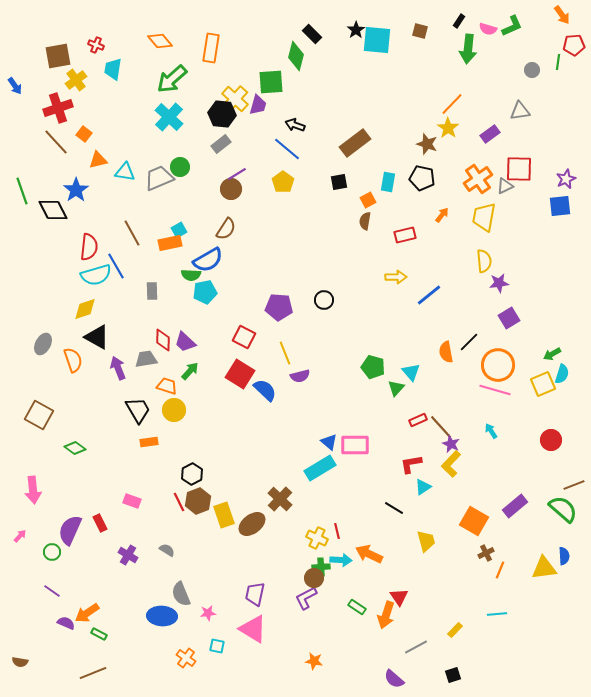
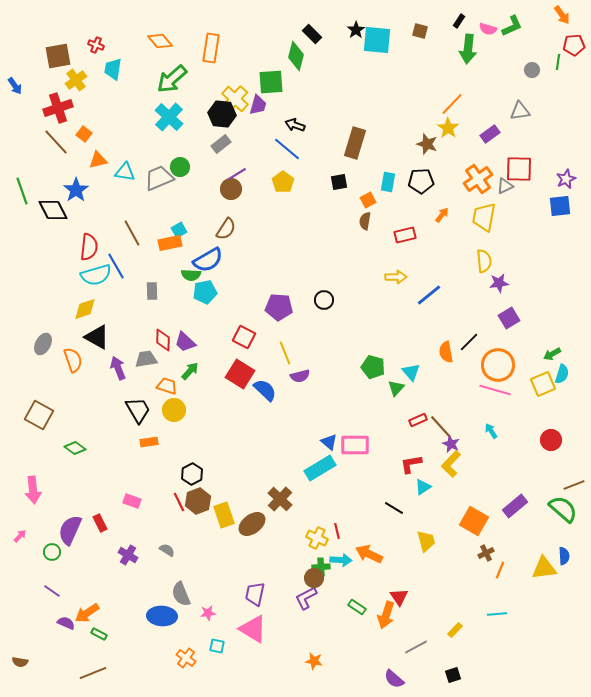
brown rectangle at (355, 143): rotated 36 degrees counterclockwise
black pentagon at (422, 178): moved 1 px left, 3 px down; rotated 15 degrees counterclockwise
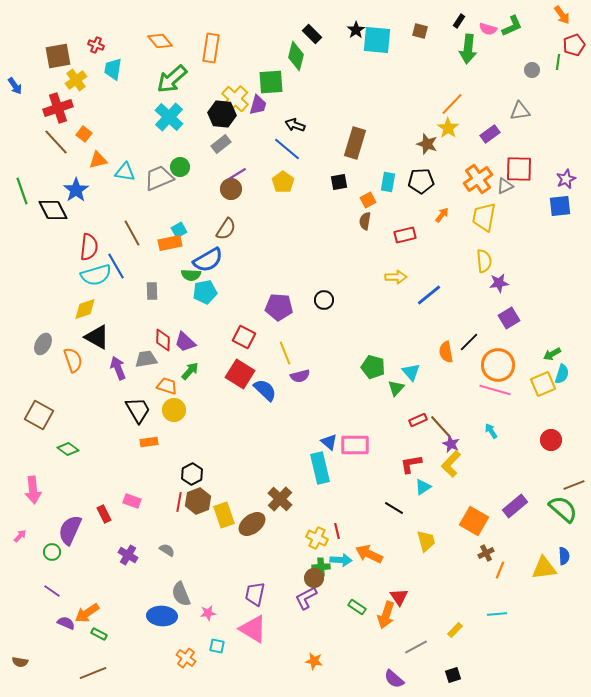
red pentagon at (574, 45): rotated 15 degrees counterclockwise
green diamond at (75, 448): moved 7 px left, 1 px down
cyan rectangle at (320, 468): rotated 72 degrees counterclockwise
red line at (179, 502): rotated 36 degrees clockwise
red rectangle at (100, 523): moved 4 px right, 9 px up
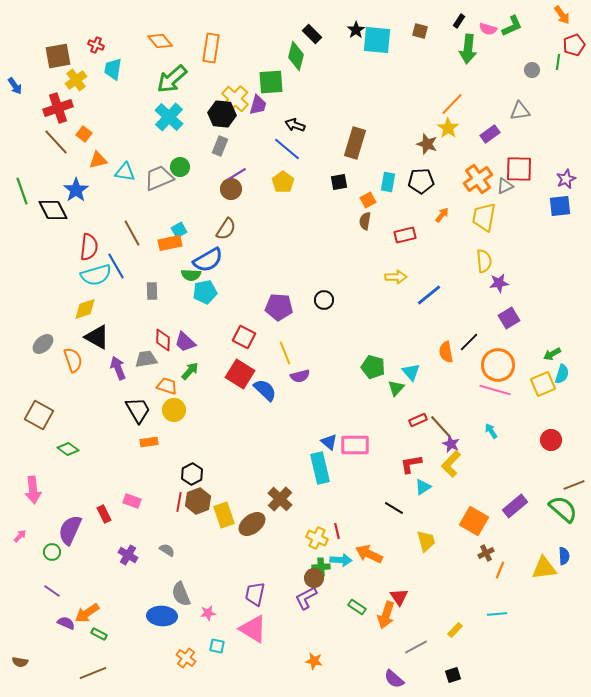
gray rectangle at (221, 144): moved 1 px left, 2 px down; rotated 30 degrees counterclockwise
gray ellipse at (43, 344): rotated 20 degrees clockwise
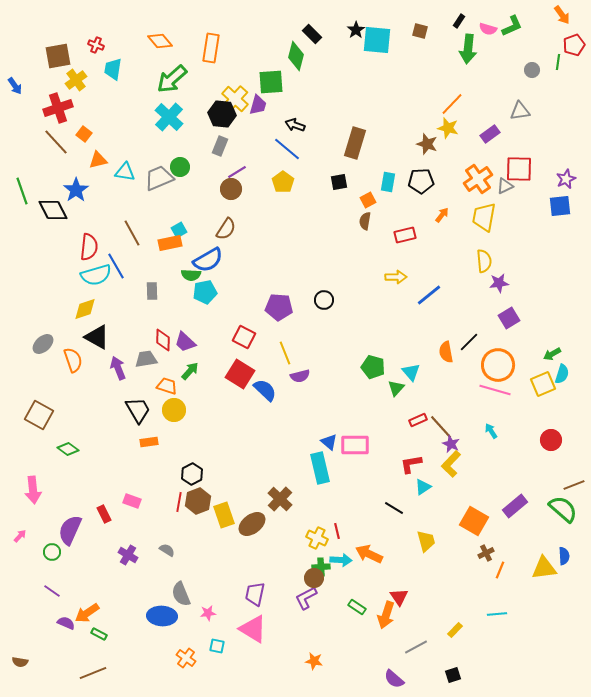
yellow star at (448, 128): rotated 20 degrees counterclockwise
purple line at (237, 174): moved 2 px up
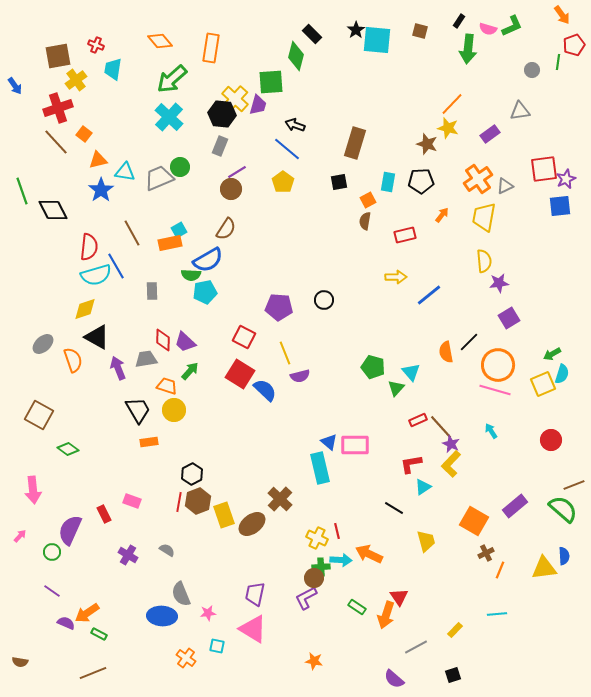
red square at (519, 169): moved 25 px right; rotated 8 degrees counterclockwise
blue star at (76, 190): moved 25 px right
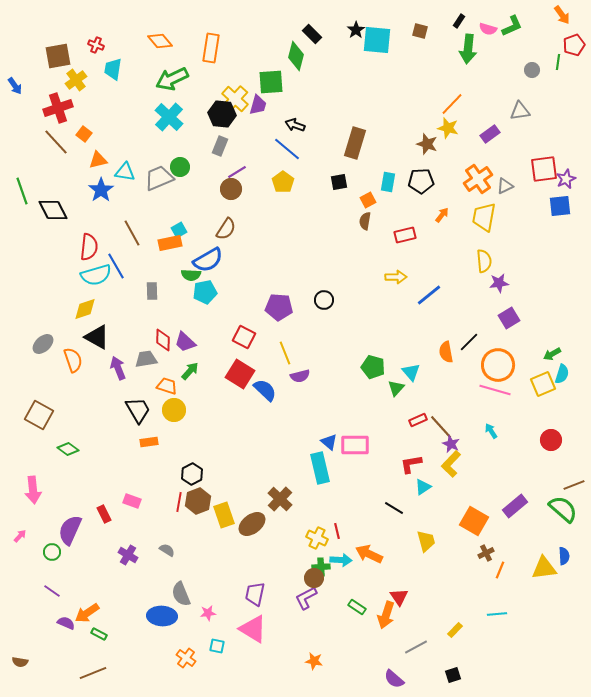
green arrow at (172, 79): rotated 16 degrees clockwise
